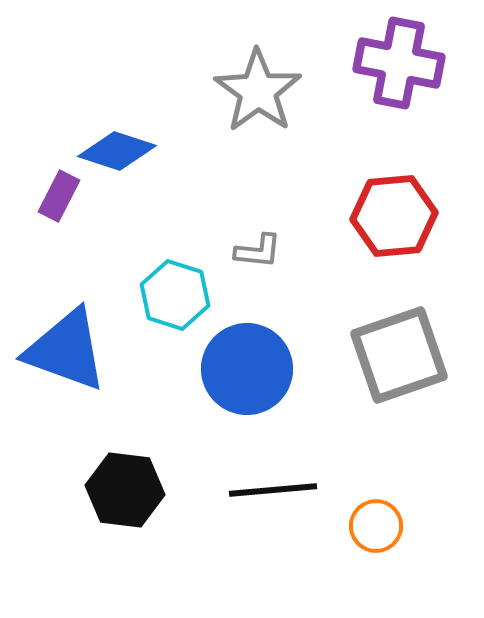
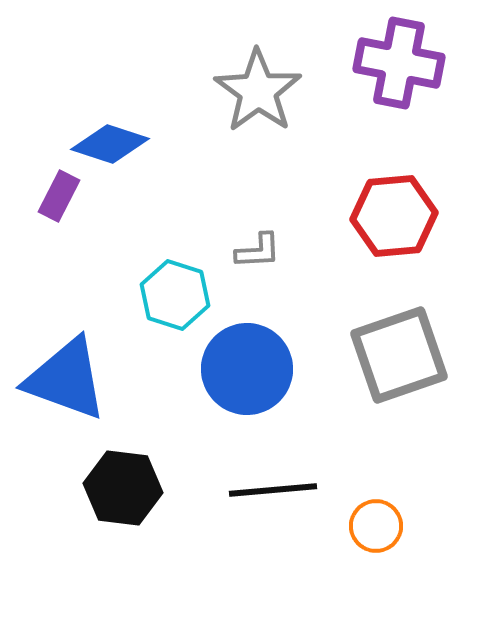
blue diamond: moved 7 px left, 7 px up
gray L-shape: rotated 9 degrees counterclockwise
blue triangle: moved 29 px down
black hexagon: moved 2 px left, 2 px up
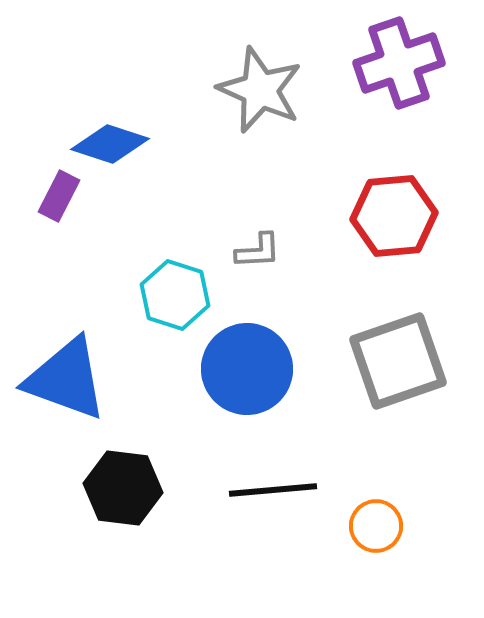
purple cross: rotated 30 degrees counterclockwise
gray star: moved 2 px right, 1 px up; rotated 12 degrees counterclockwise
gray square: moved 1 px left, 6 px down
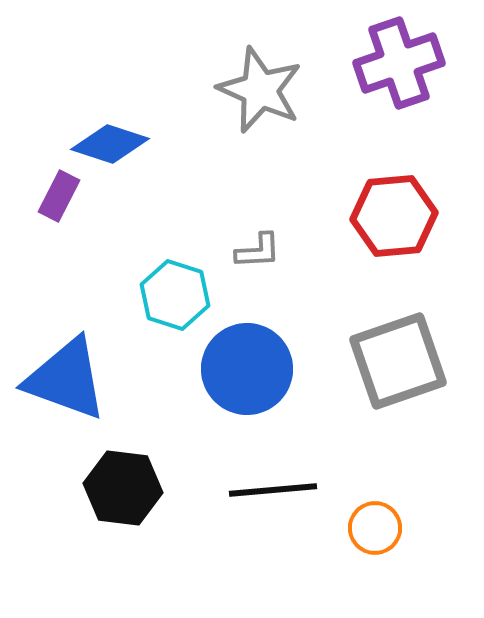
orange circle: moved 1 px left, 2 px down
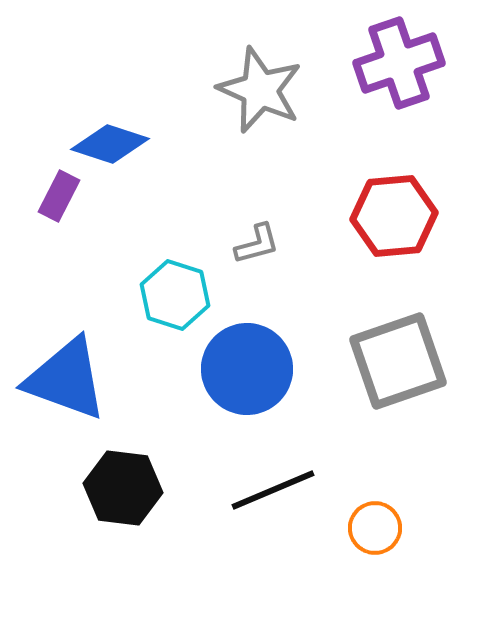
gray L-shape: moved 1 px left, 7 px up; rotated 12 degrees counterclockwise
black line: rotated 18 degrees counterclockwise
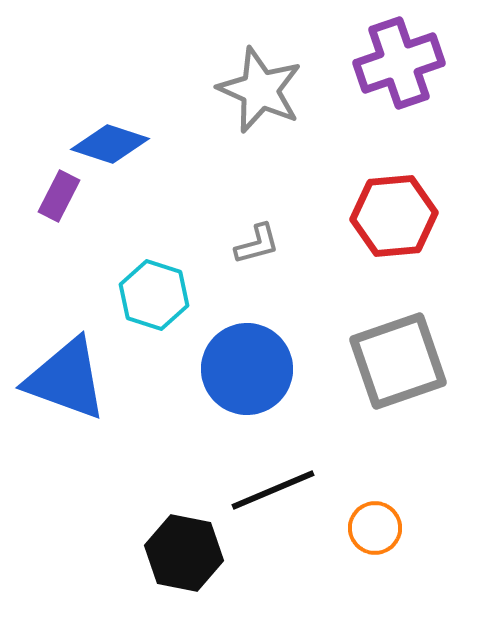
cyan hexagon: moved 21 px left
black hexagon: moved 61 px right, 65 px down; rotated 4 degrees clockwise
